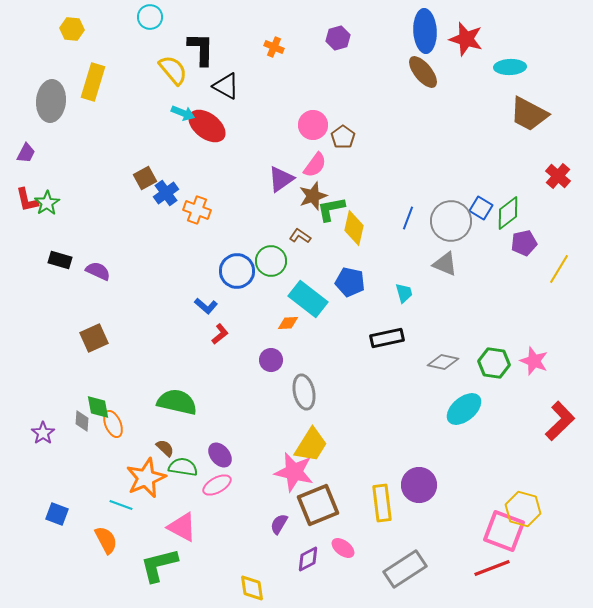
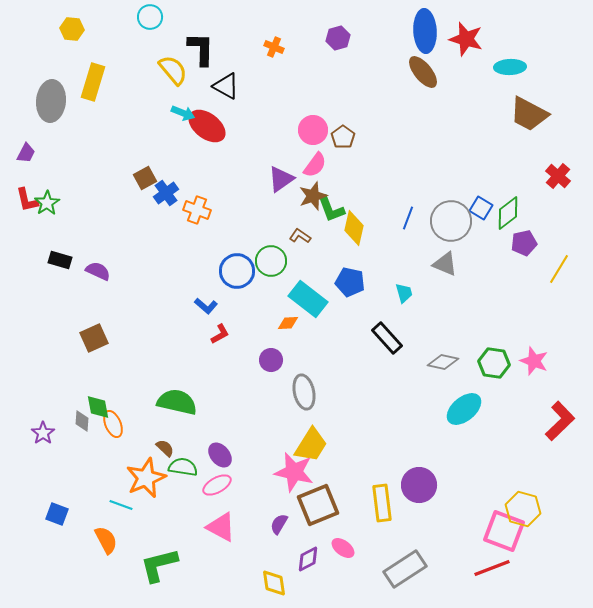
pink circle at (313, 125): moved 5 px down
green L-shape at (331, 209): rotated 100 degrees counterclockwise
red L-shape at (220, 334): rotated 10 degrees clockwise
black rectangle at (387, 338): rotated 60 degrees clockwise
pink triangle at (182, 527): moved 39 px right
yellow diamond at (252, 588): moved 22 px right, 5 px up
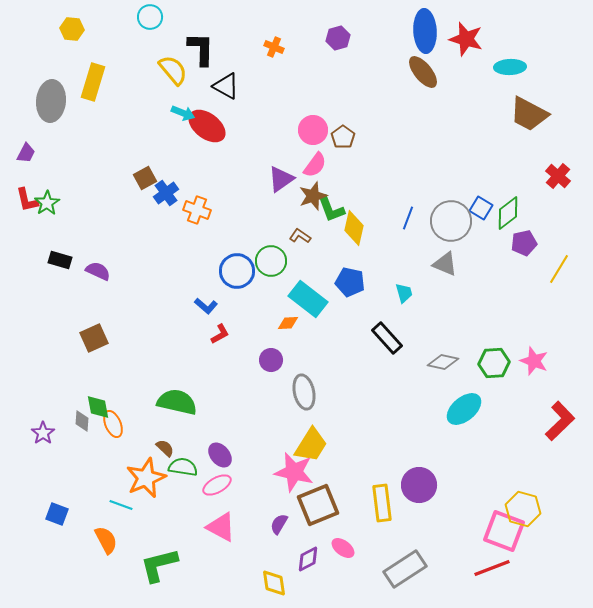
green hexagon at (494, 363): rotated 12 degrees counterclockwise
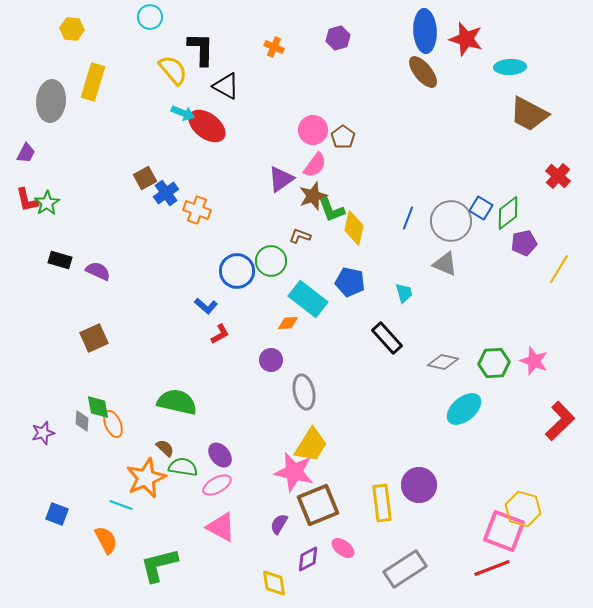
brown L-shape at (300, 236): rotated 15 degrees counterclockwise
purple star at (43, 433): rotated 20 degrees clockwise
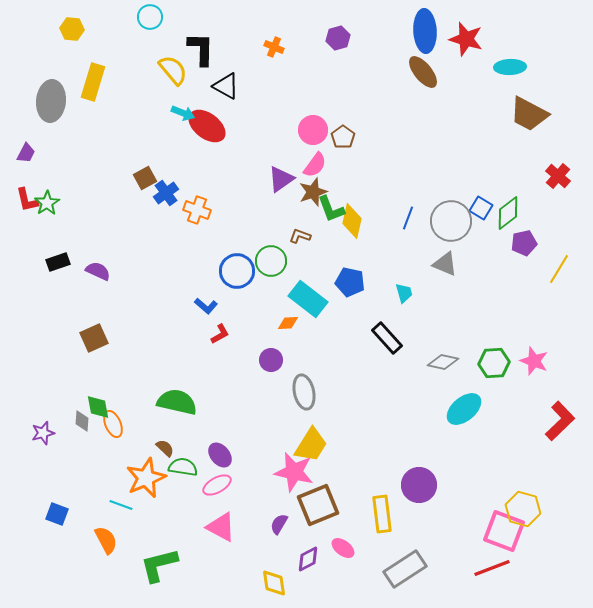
brown star at (313, 196): moved 4 px up
yellow diamond at (354, 228): moved 2 px left, 7 px up
black rectangle at (60, 260): moved 2 px left, 2 px down; rotated 35 degrees counterclockwise
yellow rectangle at (382, 503): moved 11 px down
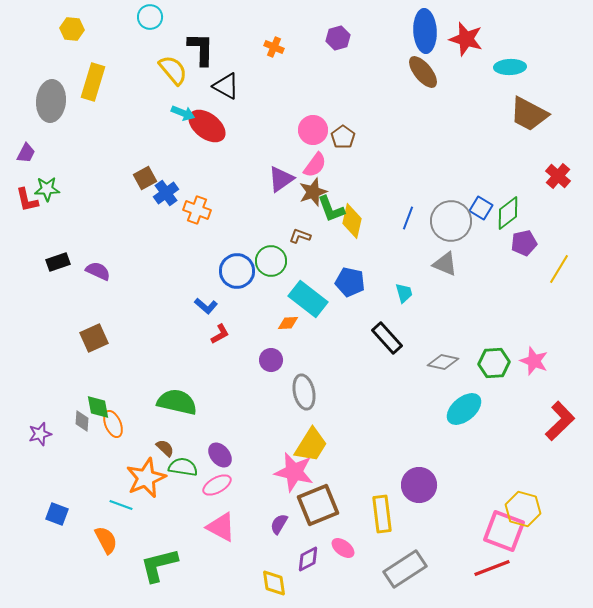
green star at (47, 203): moved 14 px up; rotated 30 degrees clockwise
purple star at (43, 433): moved 3 px left, 1 px down
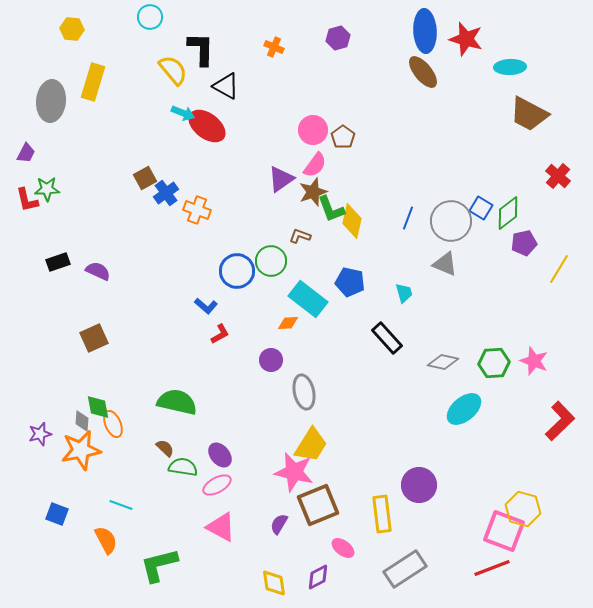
orange star at (146, 478): moved 65 px left, 28 px up; rotated 12 degrees clockwise
purple diamond at (308, 559): moved 10 px right, 18 px down
